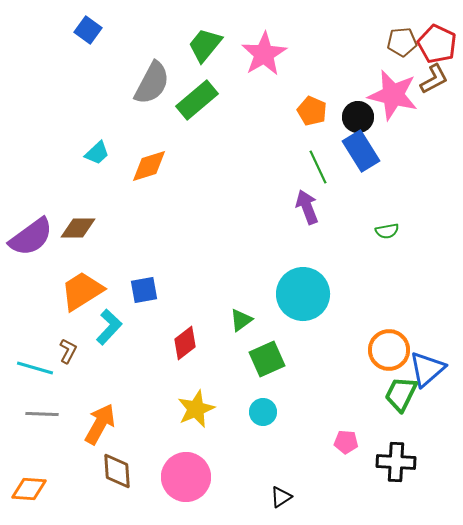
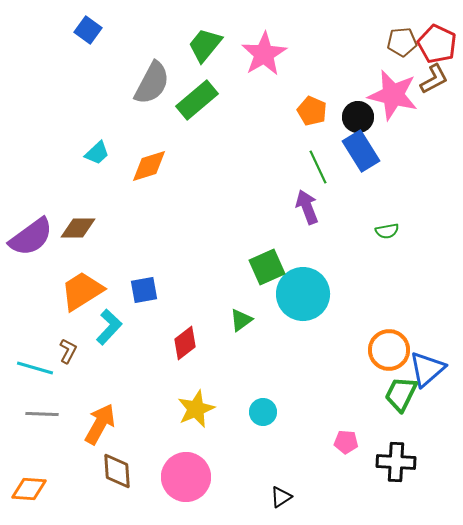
green square at (267, 359): moved 92 px up
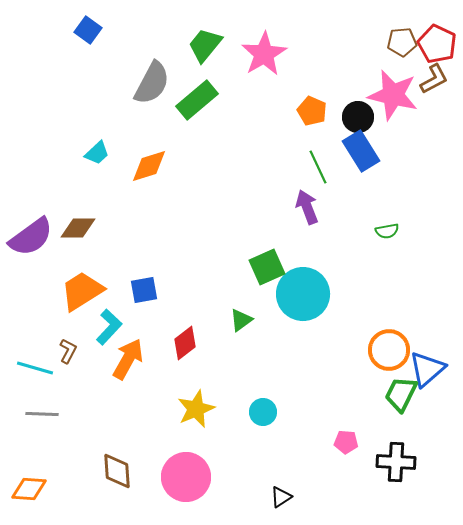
orange arrow at (100, 424): moved 28 px right, 65 px up
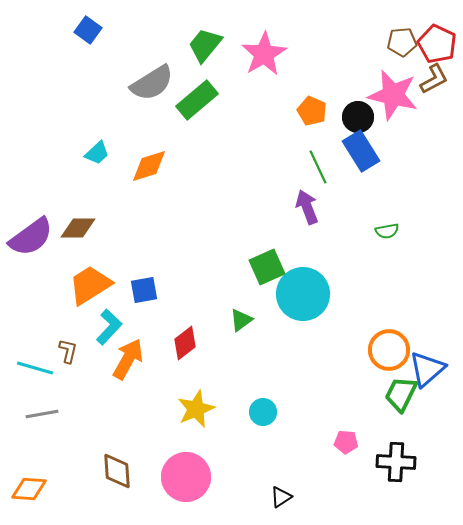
gray semicircle at (152, 83): rotated 30 degrees clockwise
orange trapezoid at (82, 291): moved 8 px right, 6 px up
brown L-shape at (68, 351): rotated 15 degrees counterclockwise
gray line at (42, 414): rotated 12 degrees counterclockwise
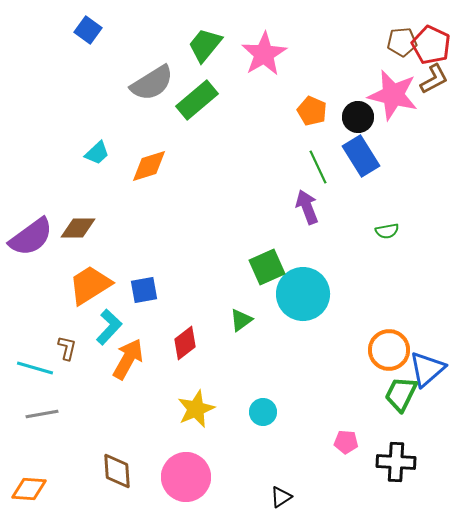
red pentagon at (437, 44): moved 6 px left, 1 px down
blue rectangle at (361, 151): moved 5 px down
brown L-shape at (68, 351): moved 1 px left, 3 px up
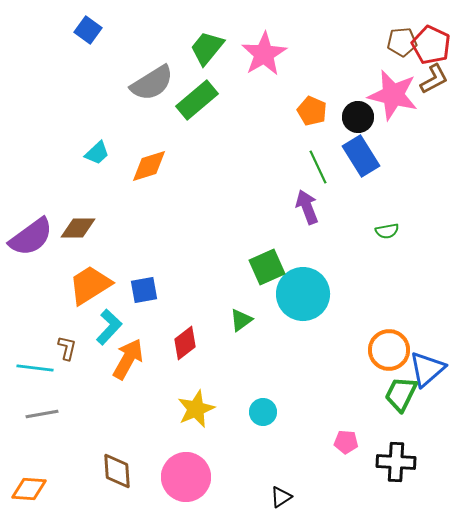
green trapezoid at (205, 45): moved 2 px right, 3 px down
cyan line at (35, 368): rotated 9 degrees counterclockwise
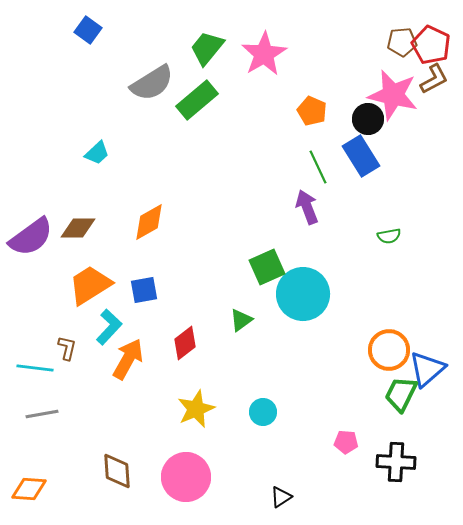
black circle at (358, 117): moved 10 px right, 2 px down
orange diamond at (149, 166): moved 56 px down; rotated 12 degrees counterclockwise
green semicircle at (387, 231): moved 2 px right, 5 px down
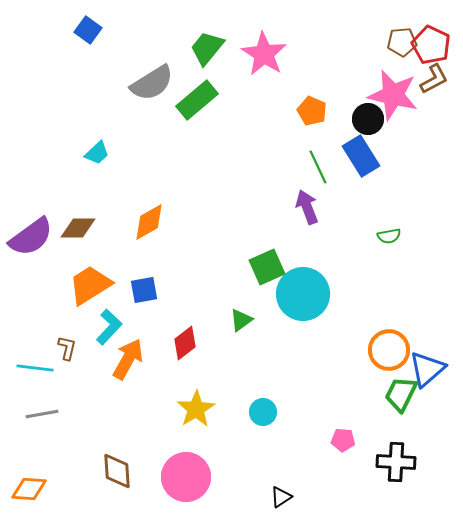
pink star at (264, 54): rotated 9 degrees counterclockwise
yellow star at (196, 409): rotated 9 degrees counterclockwise
pink pentagon at (346, 442): moved 3 px left, 2 px up
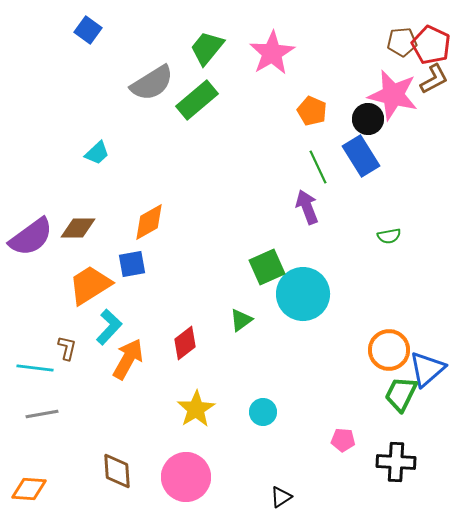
pink star at (264, 54): moved 8 px right, 1 px up; rotated 9 degrees clockwise
blue square at (144, 290): moved 12 px left, 26 px up
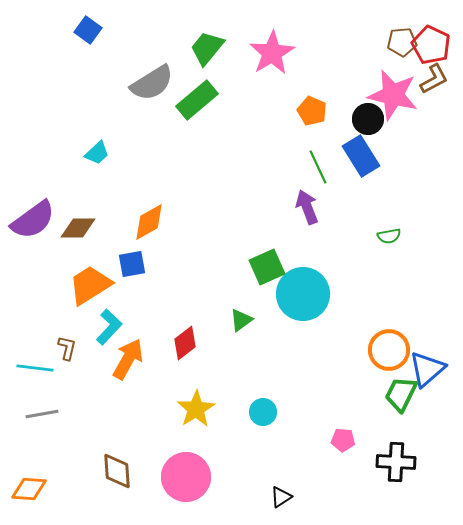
purple semicircle at (31, 237): moved 2 px right, 17 px up
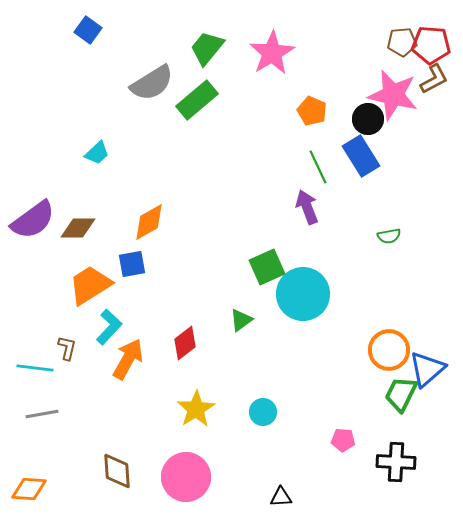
red pentagon at (431, 45): rotated 21 degrees counterclockwise
black triangle at (281, 497): rotated 30 degrees clockwise
